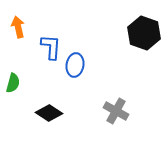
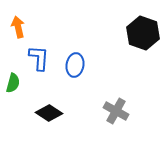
black hexagon: moved 1 px left
blue L-shape: moved 12 px left, 11 px down
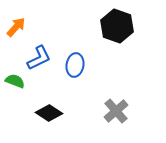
orange arrow: moved 2 px left; rotated 55 degrees clockwise
black hexagon: moved 26 px left, 7 px up
blue L-shape: rotated 60 degrees clockwise
green semicircle: moved 2 px right, 2 px up; rotated 84 degrees counterclockwise
gray cross: rotated 20 degrees clockwise
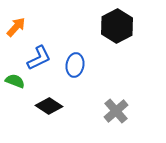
black hexagon: rotated 12 degrees clockwise
black diamond: moved 7 px up
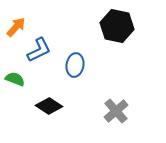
black hexagon: rotated 20 degrees counterclockwise
blue L-shape: moved 8 px up
green semicircle: moved 2 px up
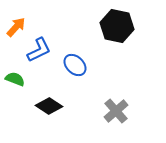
blue ellipse: rotated 55 degrees counterclockwise
